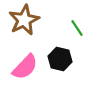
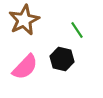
green line: moved 2 px down
black hexagon: moved 2 px right
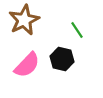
pink semicircle: moved 2 px right, 2 px up
